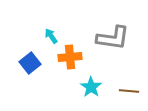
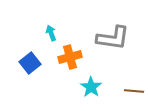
cyan arrow: moved 3 px up; rotated 14 degrees clockwise
orange cross: rotated 10 degrees counterclockwise
brown line: moved 5 px right
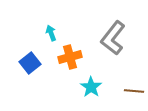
gray L-shape: rotated 120 degrees clockwise
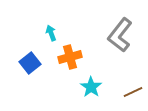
gray L-shape: moved 7 px right, 3 px up
brown line: moved 1 px left, 1 px down; rotated 30 degrees counterclockwise
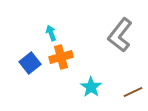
orange cross: moved 9 px left
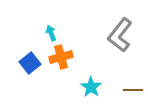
brown line: moved 2 px up; rotated 24 degrees clockwise
